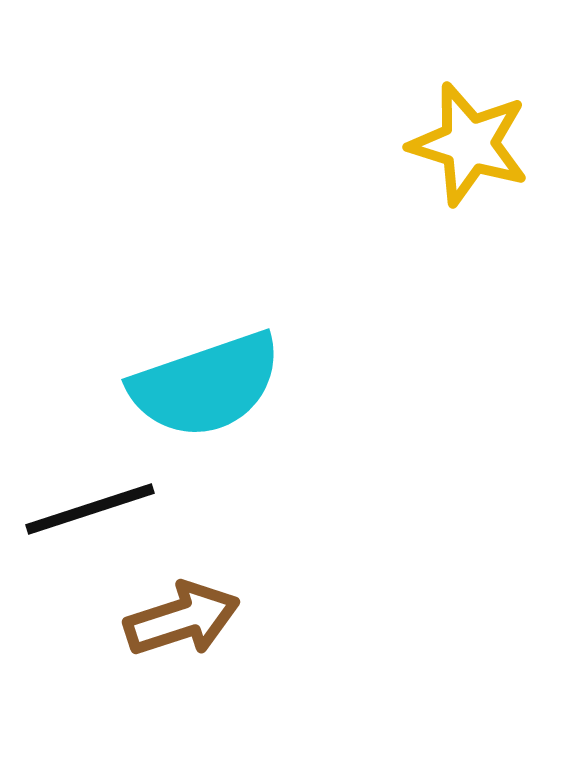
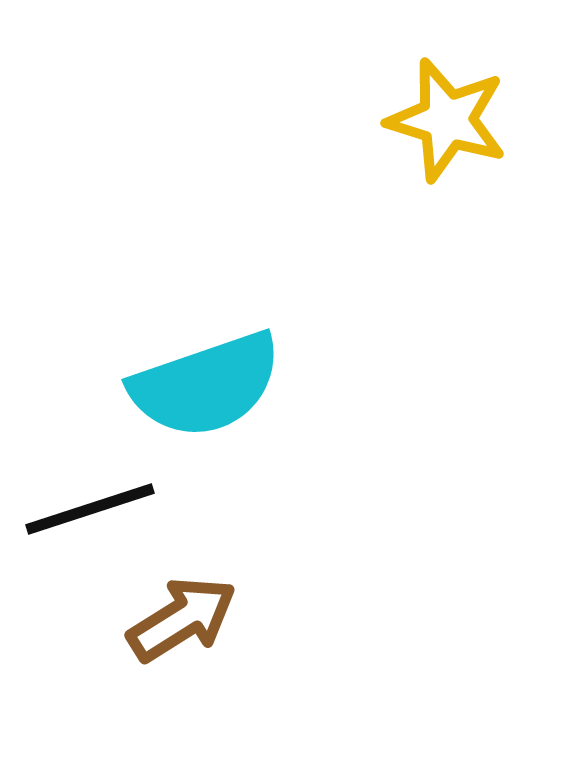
yellow star: moved 22 px left, 24 px up
brown arrow: rotated 14 degrees counterclockwise
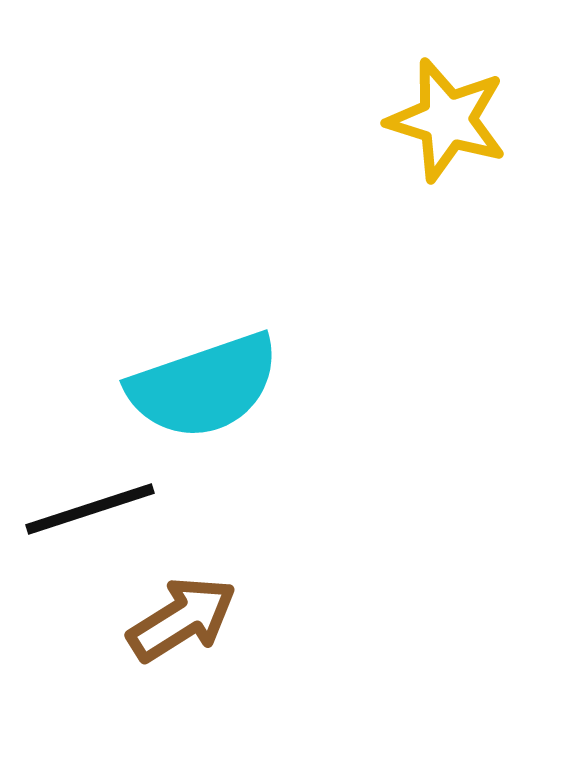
cyan semicircle: moved 2 px left, 1 px down
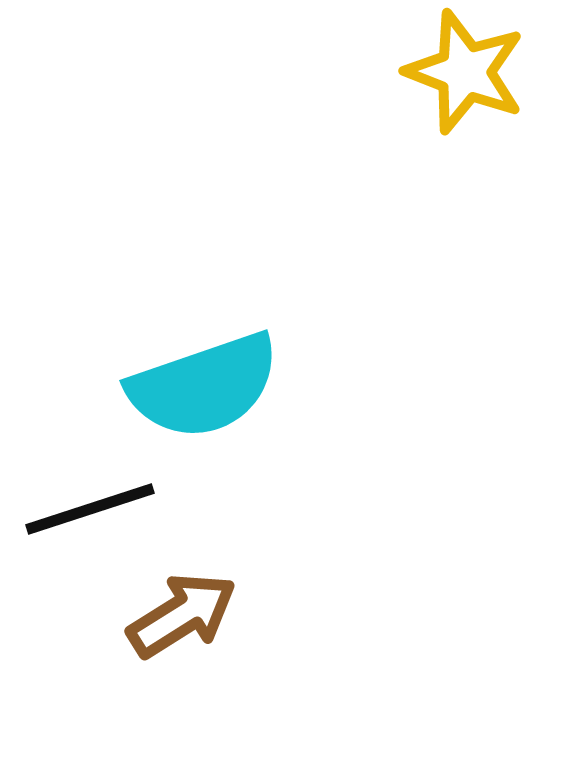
yellow star: moved 18 px right, 48 px up; rotated 4 degrees clockwise
brown arrow: moved 4 px up
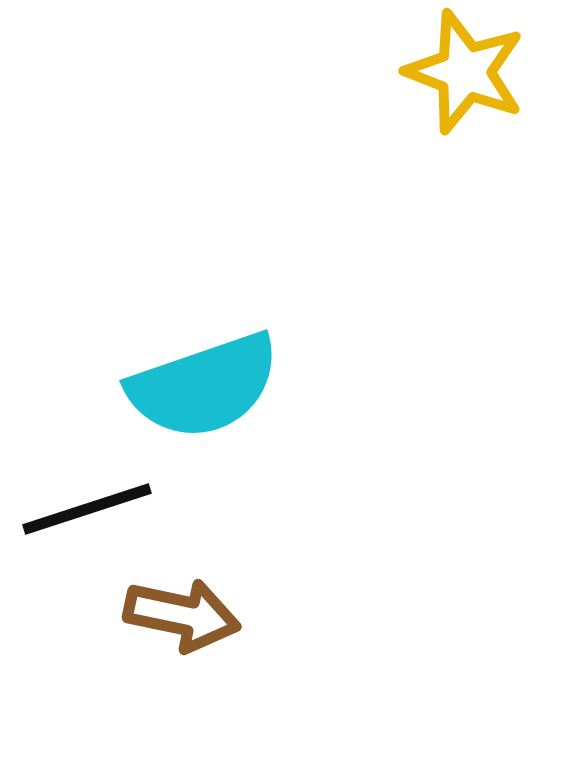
black line: moved 3 px left
brown arrow: rotated 44 degrees clockwise
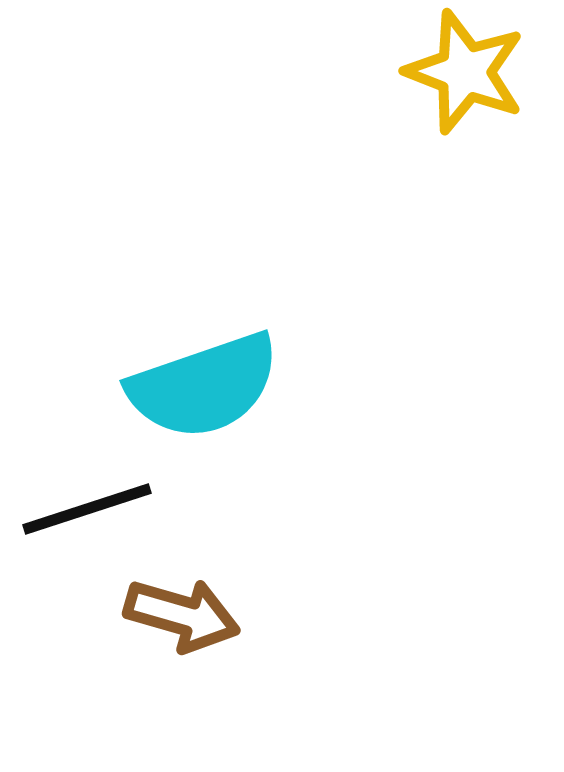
brown arrow: rotated 4 degrees clockwise
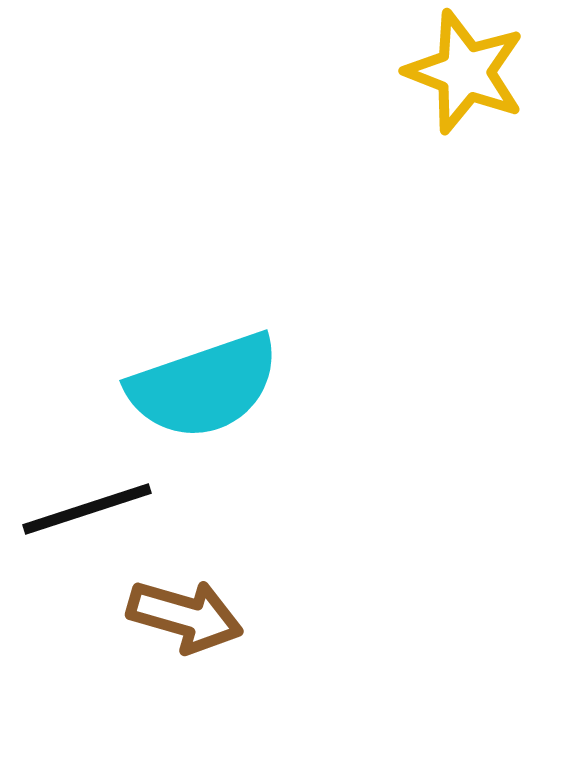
brown arrow: moved 3 px right, 1 px down
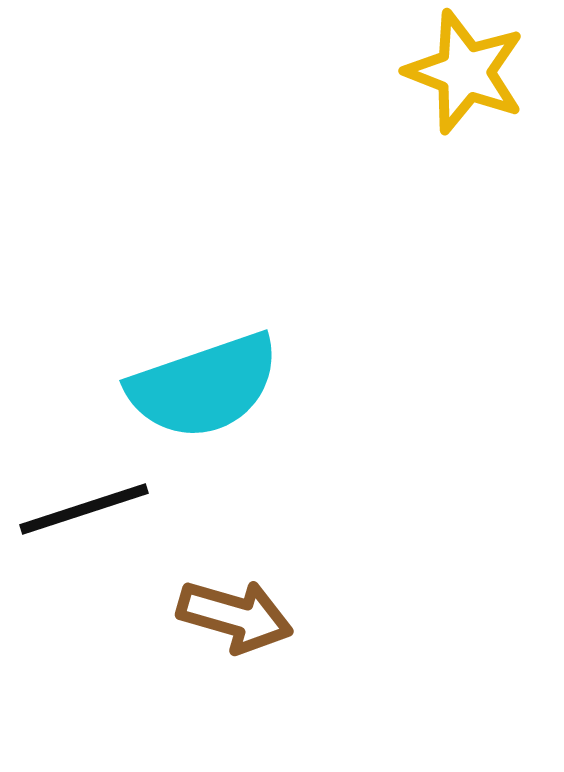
black line: moved 3 px left
brown arrow: moved 50 px right
